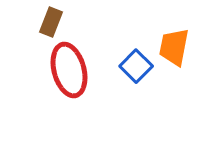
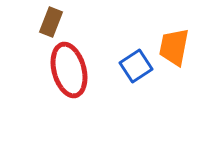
blue square: rotated 12 degrees clockwise
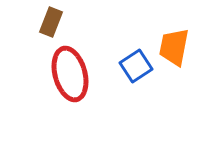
red ellipse: moved 1 px right, 4 px down
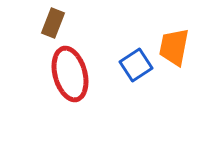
brown rectangle: moved 2 px right, 1 px down
blue square: moved 1 px up
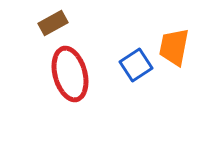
brown rectangle: rotated 40 degrees clockwise
